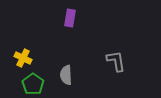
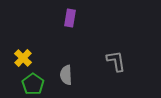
yellow cross: rotated 18 degrees clockwise
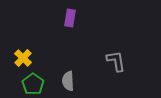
gray semicircle: moved 2 px right, 6 px down
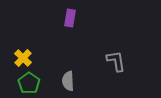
green pentagon: moved 4 px left, 1 px up
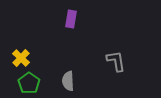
purple rectangle: moved 1 px right, 1 px down
yellow cross: moved 2 px left
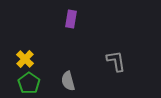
yellow cross: moved 4 px right, 1 px down
gray semicircle: rotated 12 degrees counterclockwise
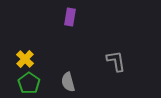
purple rectangle: moved 1 px left, 2 px up
gray semicircle: moved 1 px down
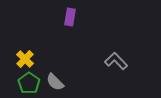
gray L-shape: rotated 35 degrees counterclockwise
gray semicircle: moved 13 px left; rotated 30 degrees counterclockwise
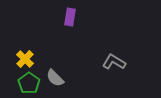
gray L-shape: moved 2 px left, 1 px down; rotated 15 degrees counterclockwise
gray semicircle: moved 4 px up
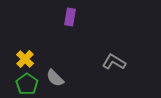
green pentagon: moved 2 px left, 1 px down
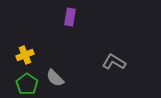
yellow cross: moved 4 px up; rotated 24 degrees clockwise
